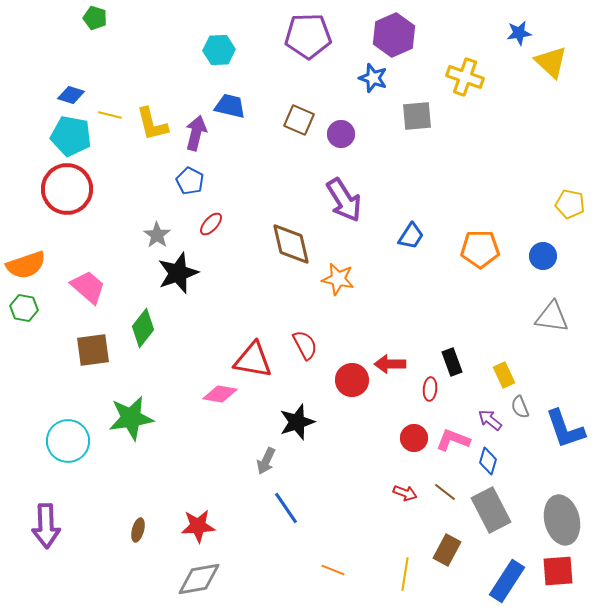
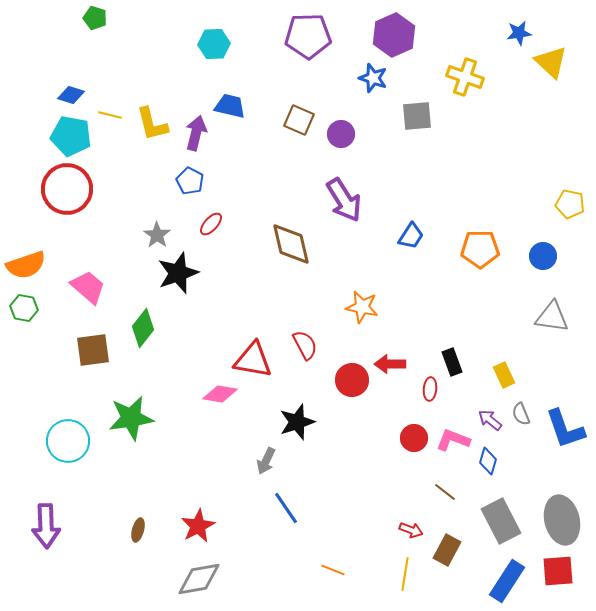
cyan hexagon at (219, 50): moved 5 px left, 6 px up
orange star at (338, 279): moved 24 px right, 28 px down
gray semicircle at (520, 407): moved 1 px right, 7 px down
red arrow at (405, 493): moved 6 px right, 37 px down
gray rectangle at (491, 510): moved 10 px right, 11 px down
red star at (198, 526): rotated 24 degrees counterclockwise
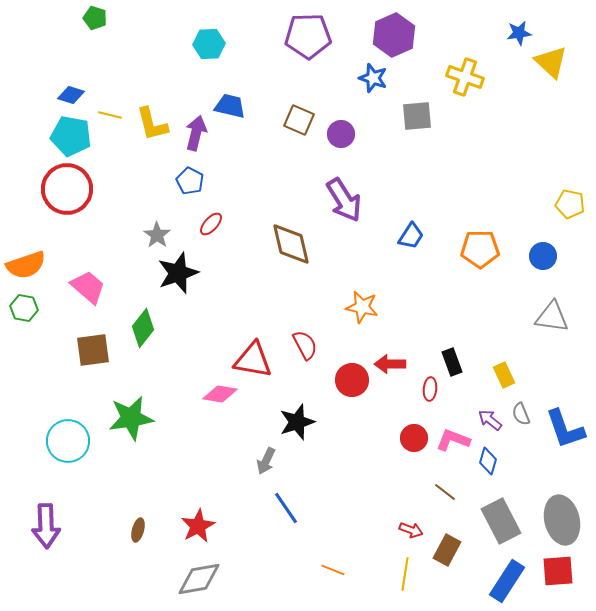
cyan hexagon at (214, 44): moved 5 px left
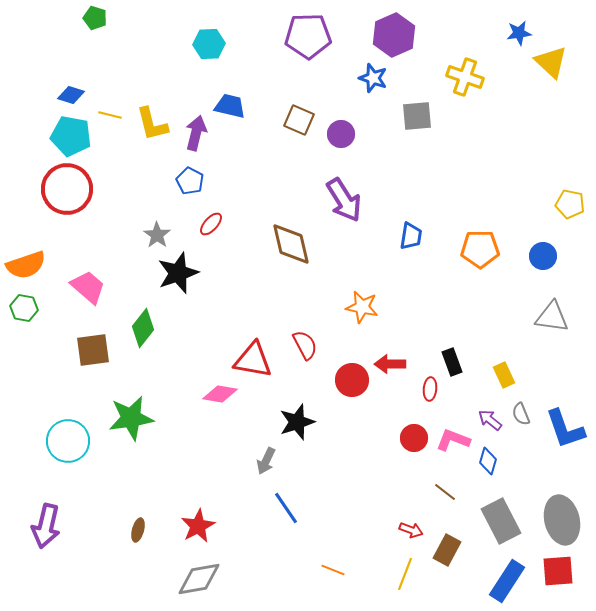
blue trapezoid at (411, 236): rotated 24 degrees counterclockwise
purple arrow at (46, 526): rotated 15 degrees clockwise
yellow line at (405, 574): rotated 12 degrees clockwise
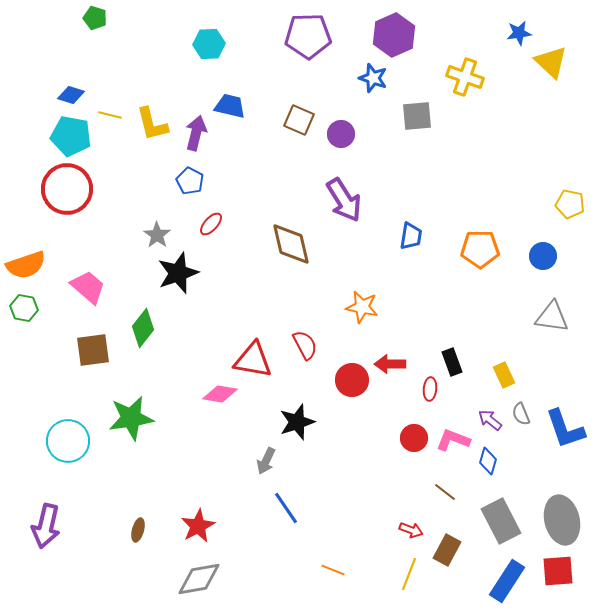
yellow line at (405, 574): moved 4 px right
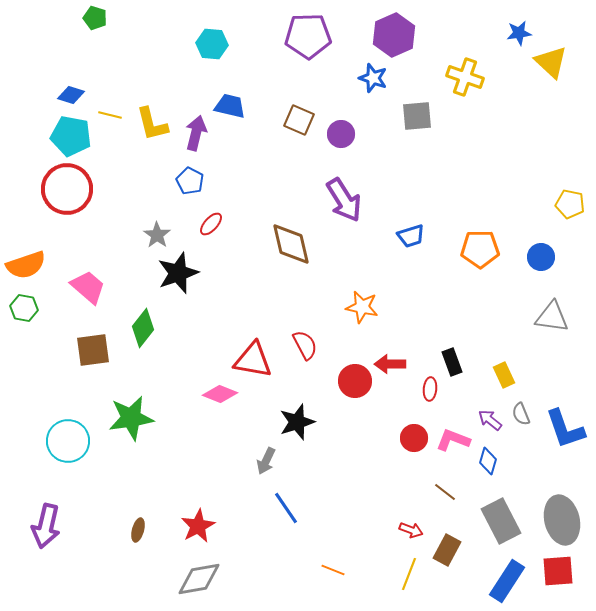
cyan hexagon at (209, 44): moved 3 px right; rotated 8 degrees clockwise
blue trapezoid at (411, 236): rotated 64 degrees clockwise
blue circle at (543, 256): moved 2 px left, 1 px down
red circle at (352, 380): moved 3 px right, 1 px down
pink diamond at (220, 394): rotated 12 degrees clockwise
